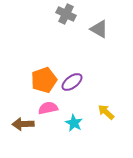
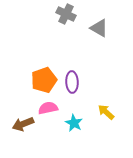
gray triangle: moved 1 px up
purple ellipse: rotated 55 degrees counterclockwise
brown arrow: rotated 20 degrees counterclockwise
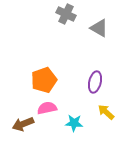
purple ellipse: moved 23 px right; rotated 15 degrees clockwise
pink semicircle: moved 1 px left
cyan star: rotated 24 degrees counterclockwise
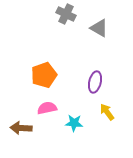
orange pentagon: moved 5 px up
yellow arrow: moved 1 px right; rotated 12 degrees clockwise
brown arrow: moved 2 px left, 4 px down; rotated 25 degrees clockwise
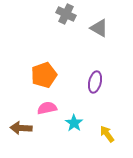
yellow arrow: moved 22 px down
cyan star: rotated 30 degrees clockwise
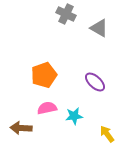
purple ellipse: rotated 60 degrees counterclockwise
cyan star: moved 7 px up; rotated 30 degrees clockwise
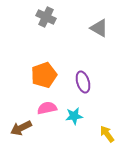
gray cross: moved 20 px left, 3 px down
purple ellipse: moved 12 px left; rotated 30 degrees clockwise
brown arrow: rotated 30 degrees counterclockwise
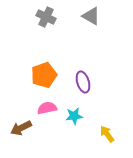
gray triangle: moved 8 px left, 12 px up
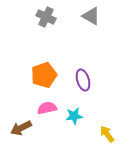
purple ellipse: moved 2 px up
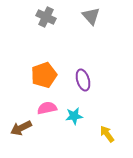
gray triangle: rotated 18 degrees clockwise
